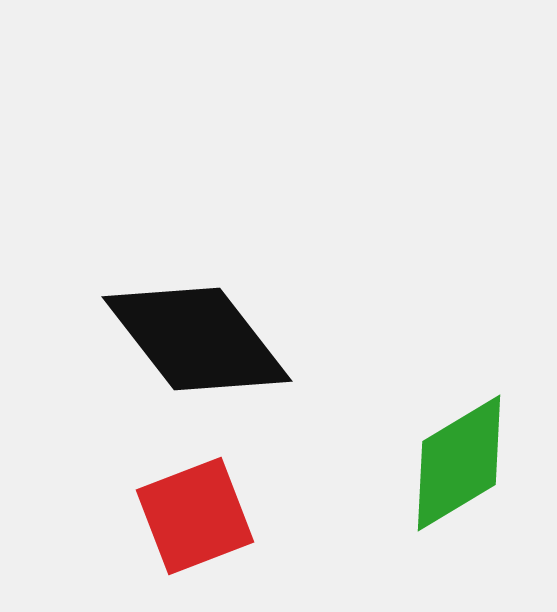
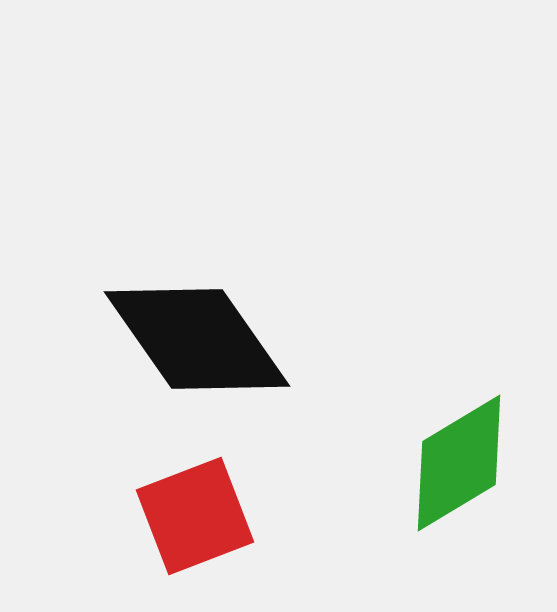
black diamond: rotated 3 degrees clockwise
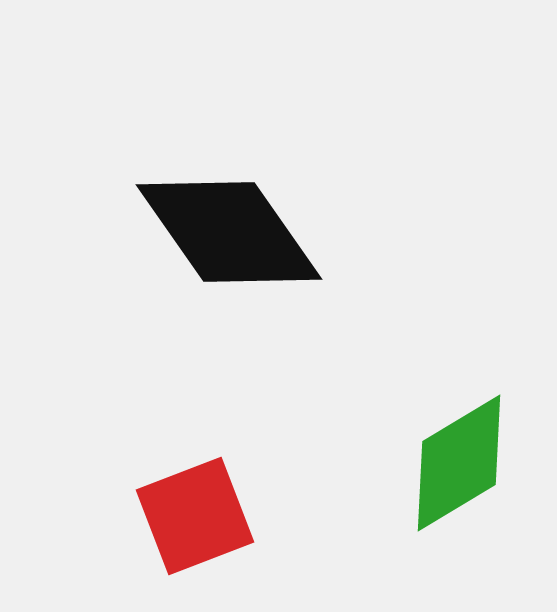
black diamond: moved 32 px right, 107 px up
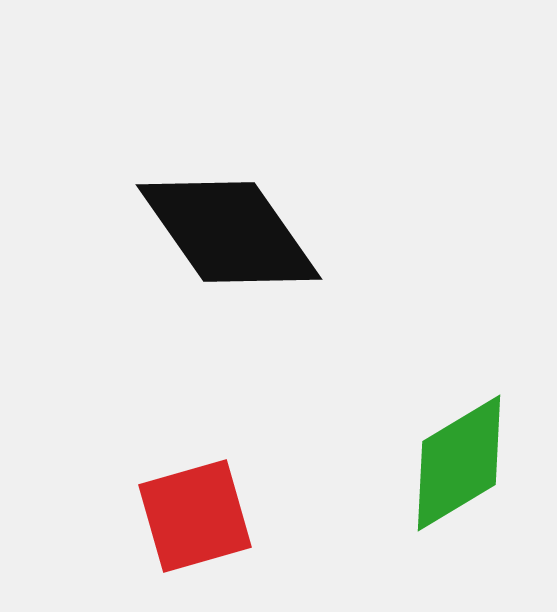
red square: rotated 5 degrees clockwise
